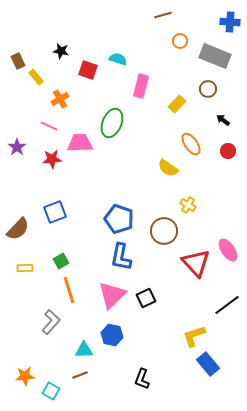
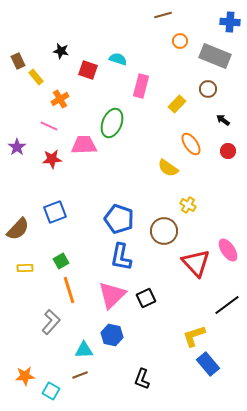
pink trapezoid at (80, 143): moved 4 px right, 2 px down
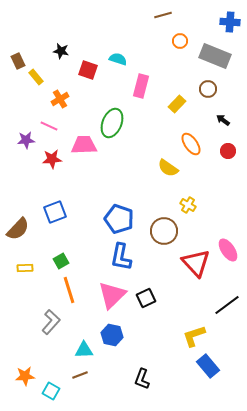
purple star at (17, 147): moved 9 px right, 7 px up; rotated 30 degrees clockwise
blue rectangle at (208, 364): moved 2 px down
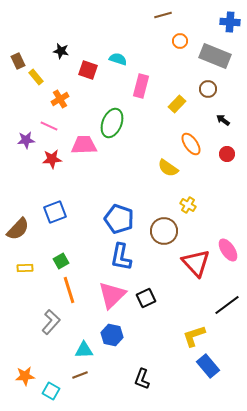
red circle at (228, 151): moved 1 px left, 3 px down
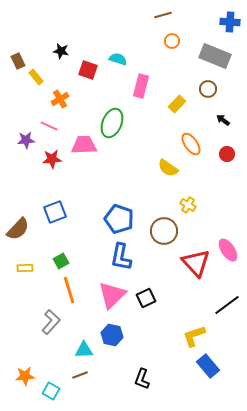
orange circle at (180, 41): moved 8 px left
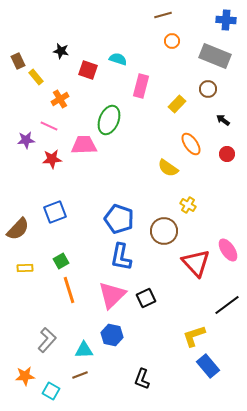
blue cross at (230, 22): moved 4 px left, 2 px up
green ellipse at (112, 123): moved 3 px left, 3 px up
gray L-shape at (51, 322): moved 4 px left, 18 px down
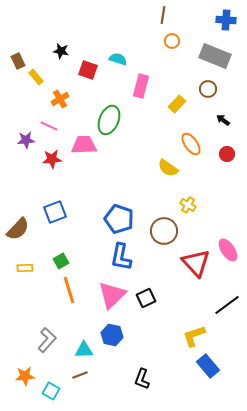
brown line at (163, 15): rotated 66 degrees counterclockwise
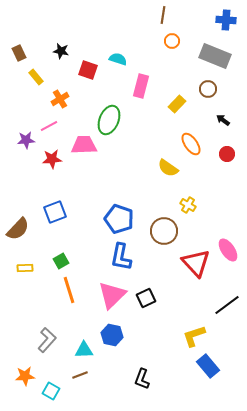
brown rectangle at (18, 61): moved 1 px right, 8 px up
pink line at (49, 126): rotated 54 degrees counterclockwise
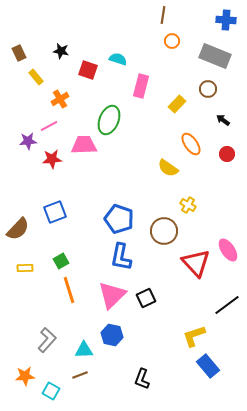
purple star at (26, 140): moved 2 px right, 1 px down
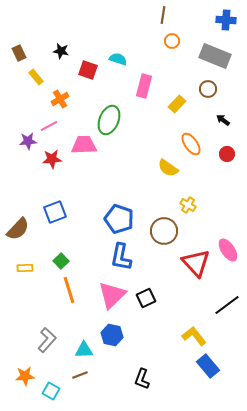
pink rectangle at (141, 86): moved 3 px right
green square at (61, 261): rotated 14 degrees counterclockwise
yellow L-shape at (194, 336): rotated 70 degrees clockwise
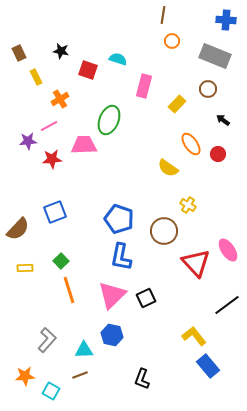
yellow rectangle at (36, 77): rotated 14 degrees clockwise
red circle at (227, 154): moved 9 px left
